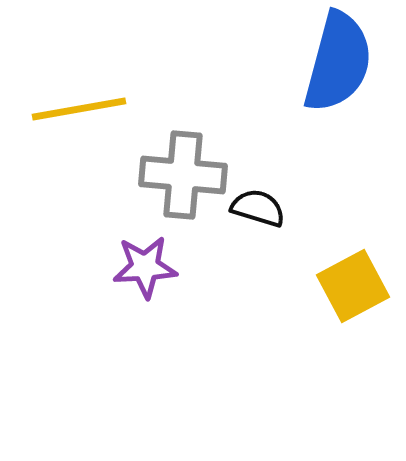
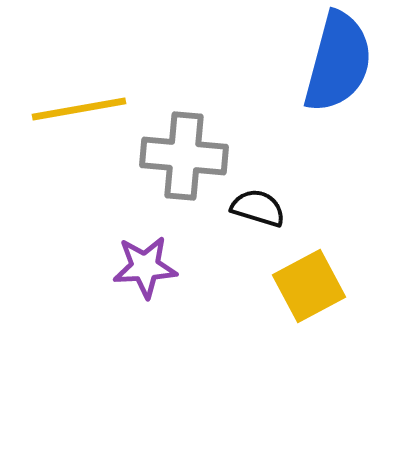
gray cross: moved 1 px right, 19 px up
yellow square: moved 44 px left
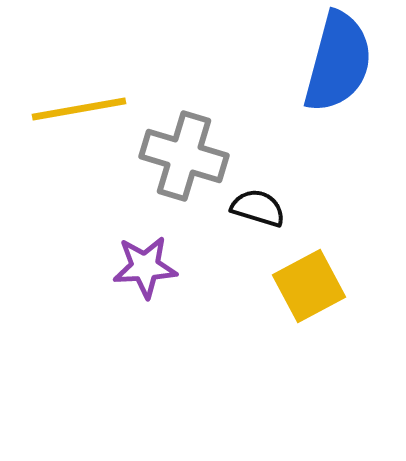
gray cross: rotated 12 degrees clockwise
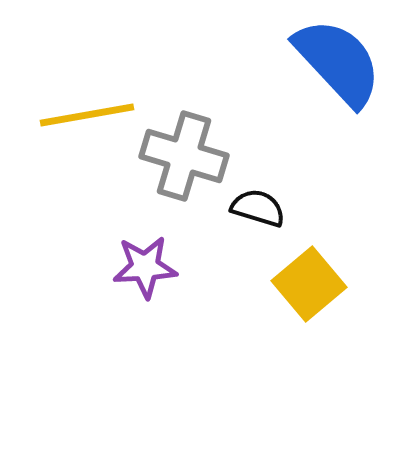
blue semicircle: rotated 58 degrees counterclockwise
yellow line: moved 8 px right, 6 px down
yellow square: moved 2 px up; rotated 12 degrees counterclockwise
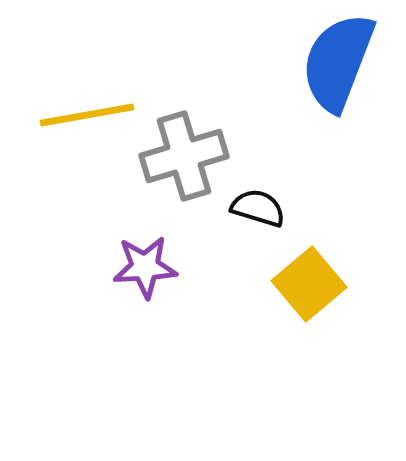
blue semicircle: rotated 116 degrees counterclockwise
gray cross: rotated 34 degrees counterclockwise
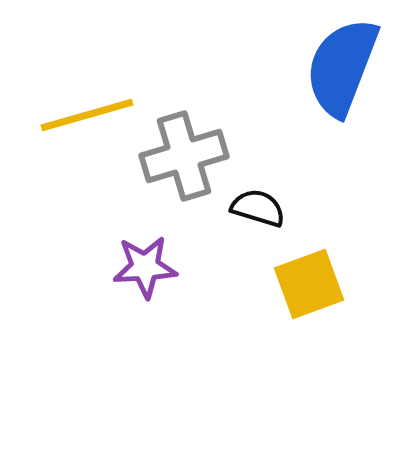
blue semicircle: moved 4 px right, 5 px down
yellow line: rotated 6 degrees counterclockwise
yellow square: rotated 20 degrees clockwise
